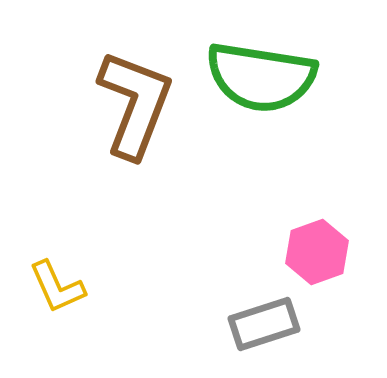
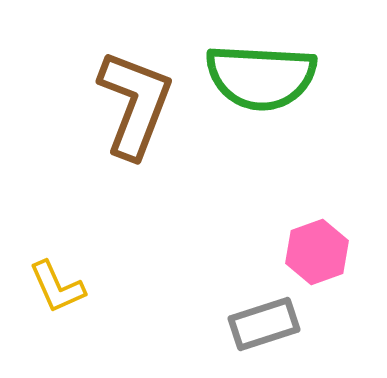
green semicircle: rotated 6 degrees counterclockwise
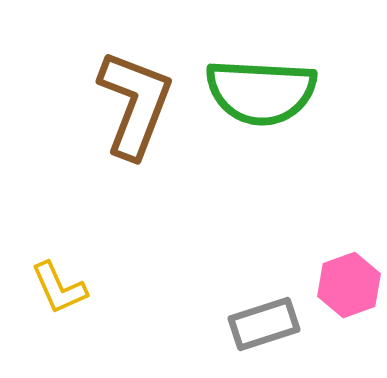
green semicircle: moved 15 px down
pink hexagon: moved 32 px right, 33 px down
yellow L-shape: moved 2 px right, 1 px down
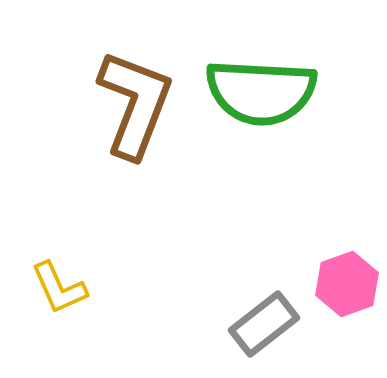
pink hexagon: moved 2 px left, 1 px up
gray rectangle: rotated 20 degrees counterclockwise
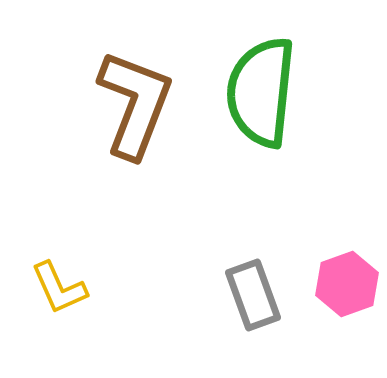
green semicircle: rotated 93 degrees clockwise
gray rectangle: moved 11 px left, 29 px up; rotated 72 degrees counterclockwise
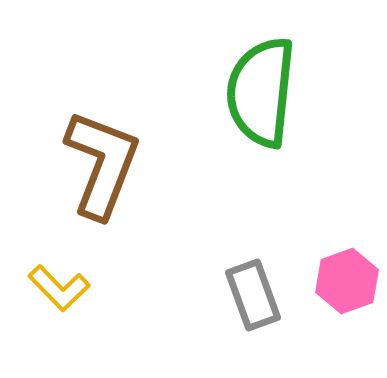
brown L-shape: moved 33 px left, 60 px down
pink hexagon: moved 3 px up
yellow L-shape: rotated 20 degrees counterclockwise
